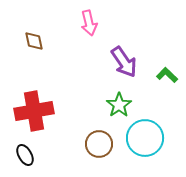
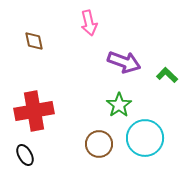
purple arrow: rotated 36 degrees counterclockwise
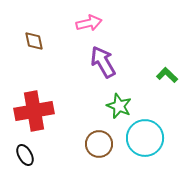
pink arrow: rotated 90 degrees counterclockwise
purple arrow: moved 21 px left; rotated 140 degrees counterclockwise
green star: moved 1 px down; rotated 15 degrees counterclockwise
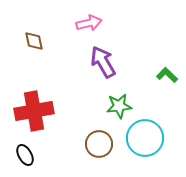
green star: rotated 30 degrees counterclockwise
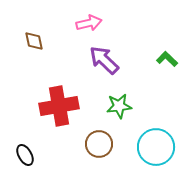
purple arrow: moved 1 px right, 2 px up; rotated 16 degrees counterclockwise
green L-shape: moved 16 px up
red cross: moved 25 px right, 5 px up
cyan circle: moved 11 px right, 9 px down
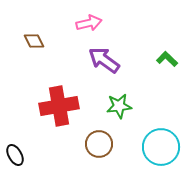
brown diamond: rotated 15 degrees counterclockwise
purple arrow: rotated 8 degrees counterclockwise
cyan circle: moved 5 px right
black ellipse: moved 10 px left
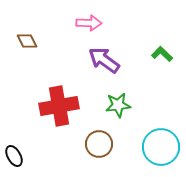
pink arrow: rotated 15 degrees clockwise
brown diamond: moved 7 px left
green L-shape: moved 5 px left, 5 px up
green star: moved 1 px left, 1 px up
black ellipse: moved 1 px left, 1 px down
